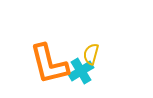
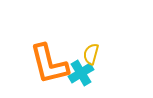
cyan cross: moved 2 px down
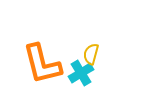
orange L-shape: moved 7 px left
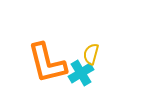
orange L-shape: moved 5 px right, 1 px up
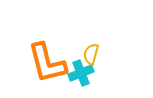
cyan cross: rotated 10 degrees clockwise
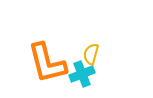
cyan cross: moved 1 px right, 1 px down
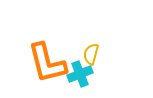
cyan cross: moved 2 px left
